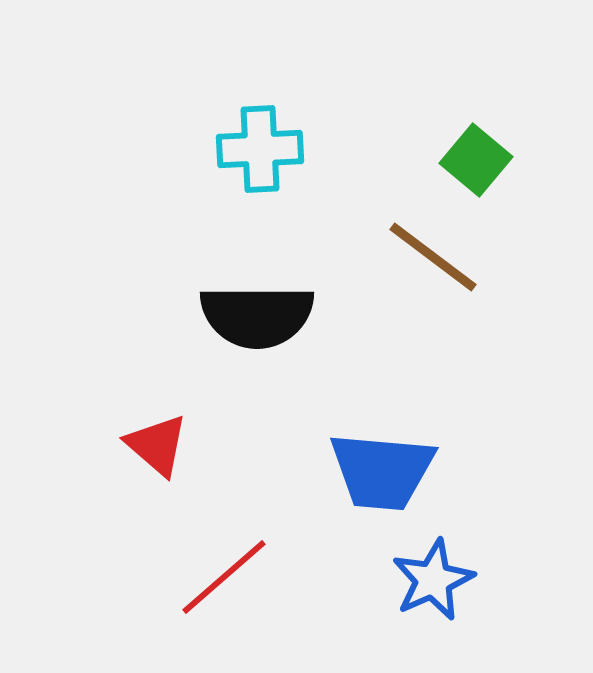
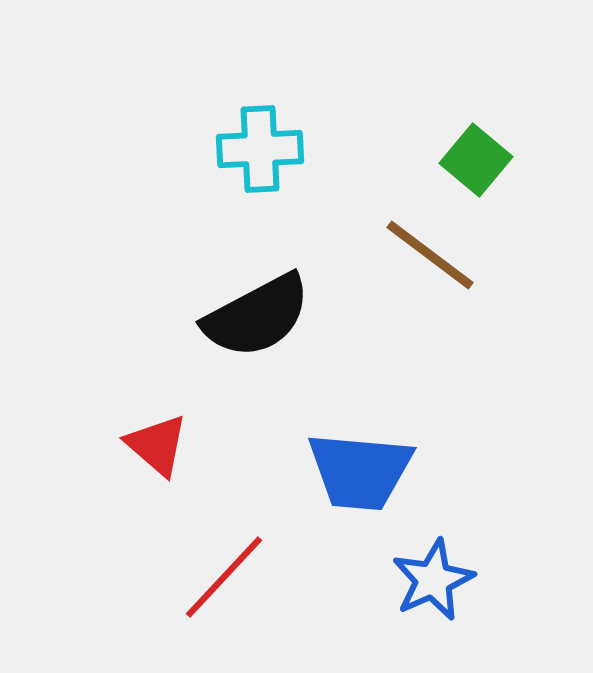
brown line: moved 3 px left, 2 px up
black semicircle: rotated 28 degrees counterclockwise
blue trapezoid: moved 22 px left
red line: rotated 6 degrees counterclockwise
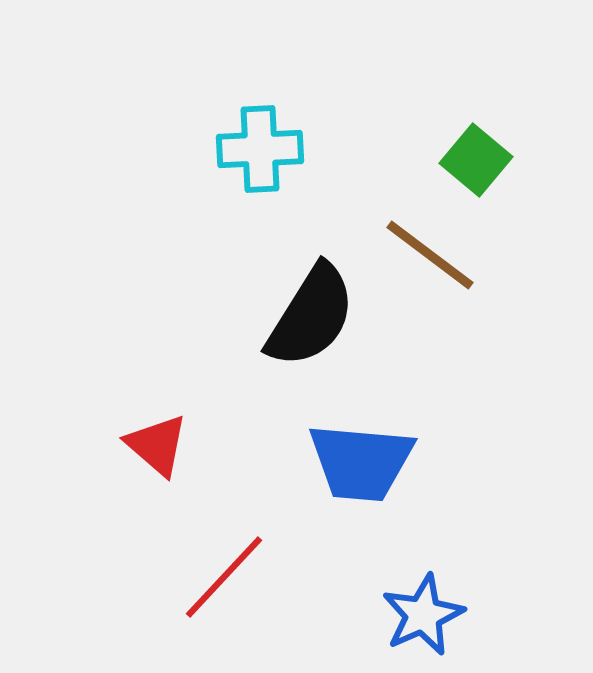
black semicircle: moved 54 px right; rotated 30 degrees counterclockwise
blue trapezoid: moved 1 px right, 9 px up
blue star: moved 10 px left, 35 px down
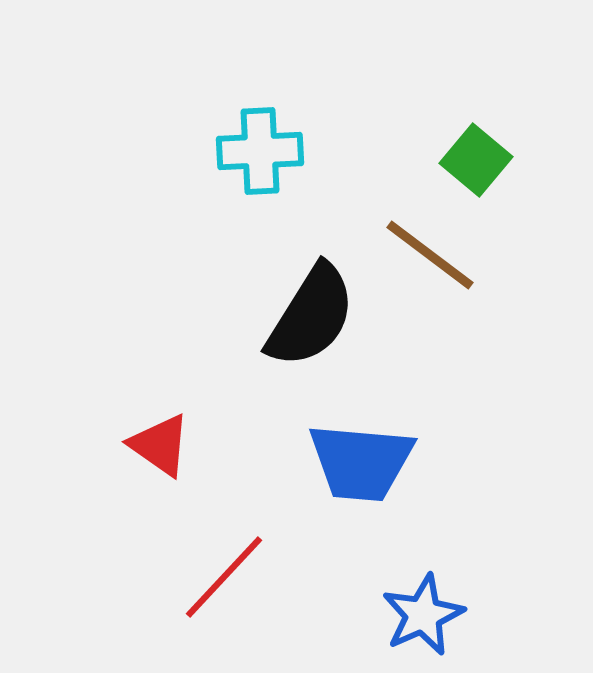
cyan cross: moved 2 px down
red triangle: moved 3 px right; rotated 6 degrees counterclockwise
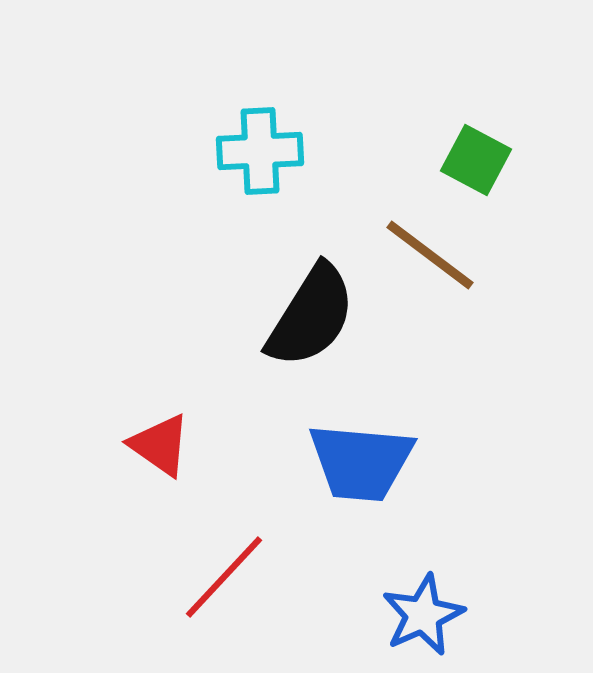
green square: rotated 12 degrees counterclockwise
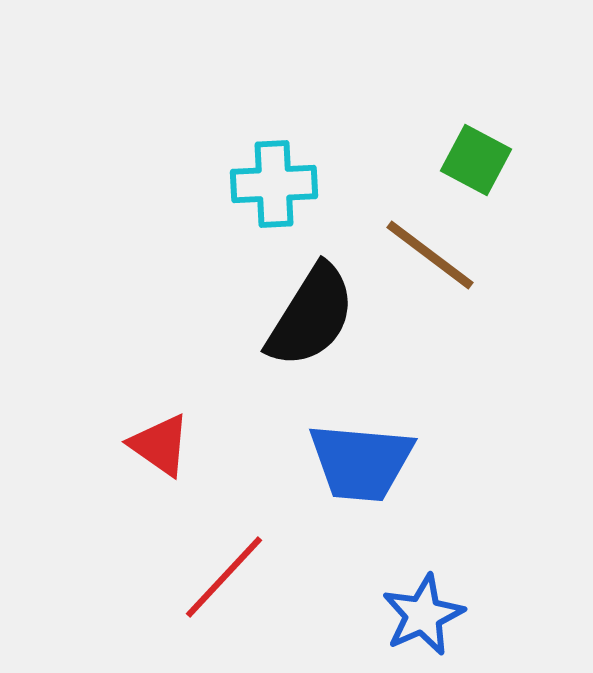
cyan cross: moved 14 px right, 33 px down
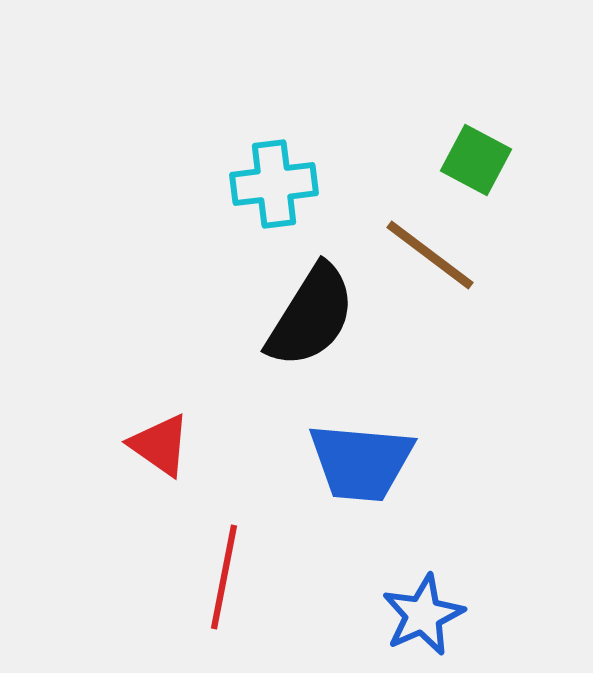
cyan cross: rotated 4 degrees counterclockwise
red line: rotated 32 degrees counterclockwise
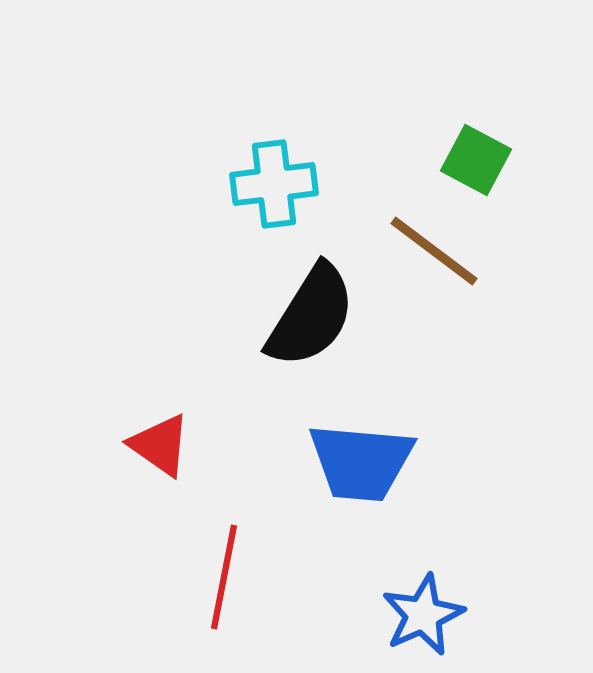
brown line: moved 4 px right, 4 px up
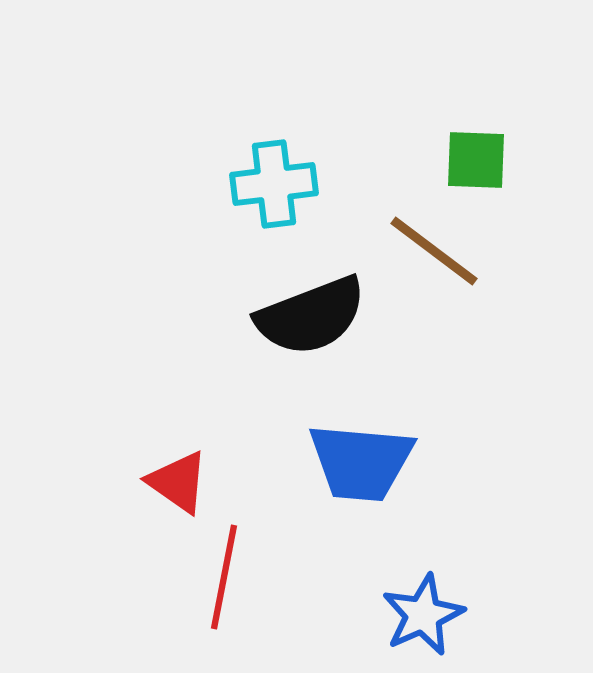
green square: rotated 26 degrees counterclockwise
black semicircle: rotated 37 degrees clockwise
red triangle: moved 18 px right, 37 px down
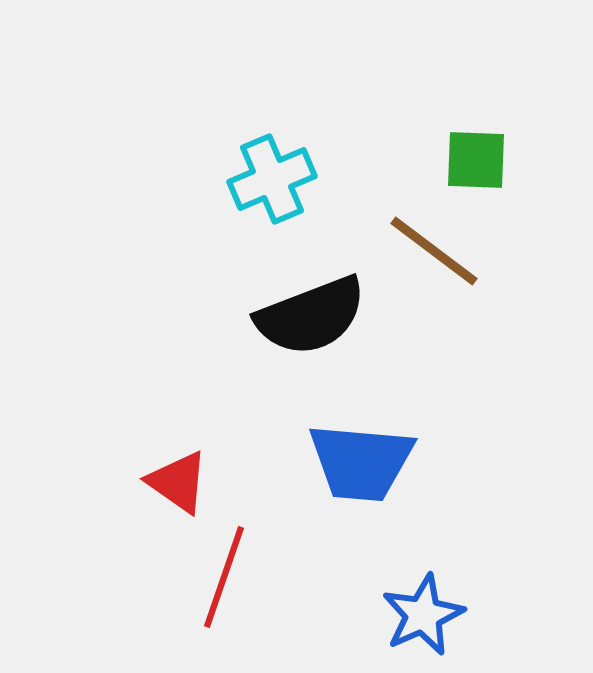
cyan cross: moved 2 px left, 5 px up; rotated 16 degrees counterclockwise
red line: rotated 8 degrees clockwise
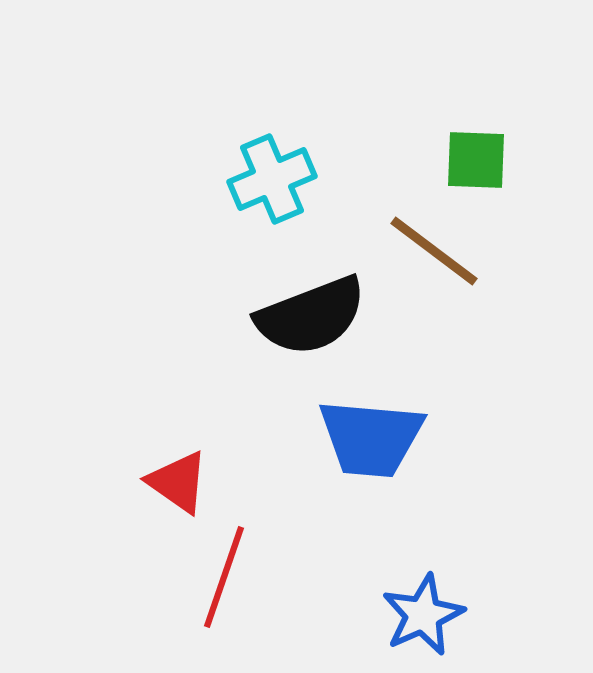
blue trapezoid: moved 10 px right, 24 px up
